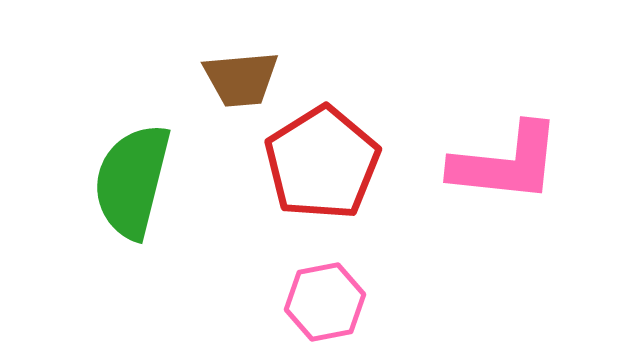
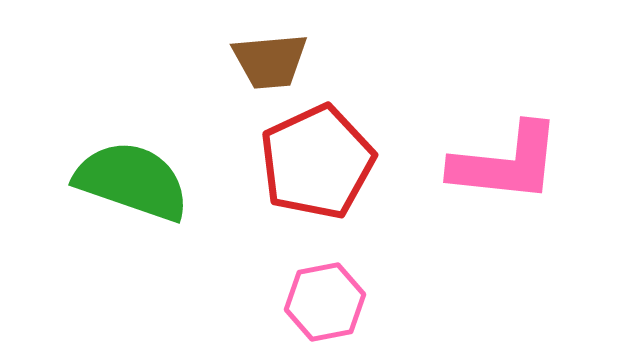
brown trapezoid: moved 29 px right, 18 px up
red pentagon: moved 5 px left, 1 px up; rotated 7 degrees clockwise
green semicircle: rotated 95 degrees clockwise
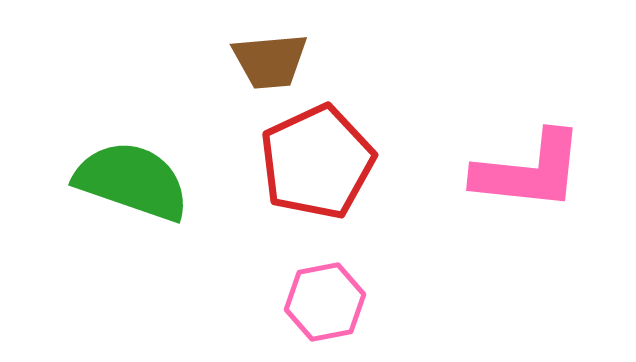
pink L-shape: moved 23 px right, 8 px down
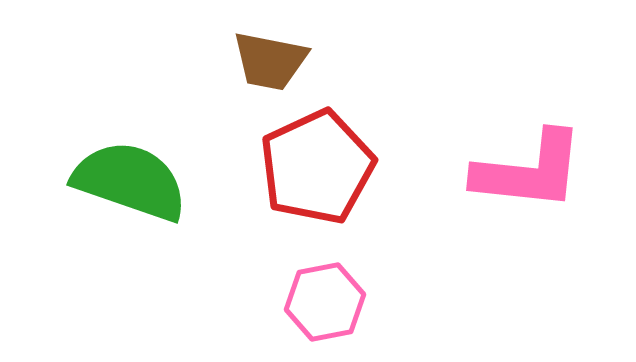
brown trapezoid: rotated 16 degrees clockwise
red pentagon: moved 5 px down
green semicircle: moved 2 px left
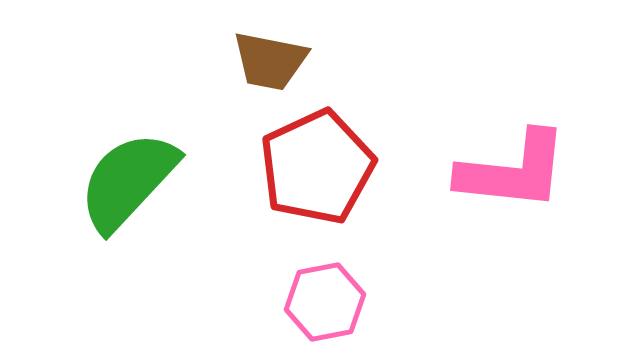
pink L-shape: moved 16 px left
green semicircle: moved 2 px left; rotated 66 degrees counterclockwise
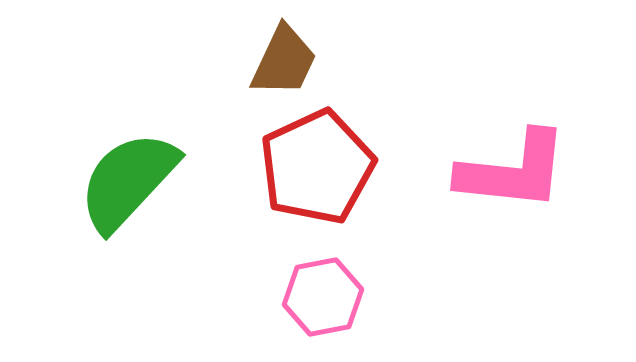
brown trapezoid: moved 14 px right; rotated 76 degrees counterclockwise
pink hexagon: moved 2 px left, 5 px up
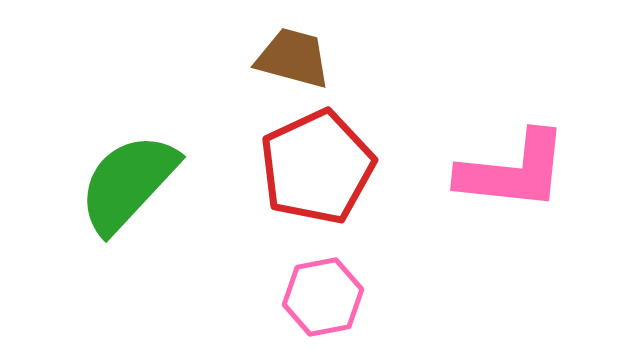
brown trapezoid: moved 9 px right, 3 px up; rotated 100 degrees counterclockwise
green semicircle: moved 2 px down
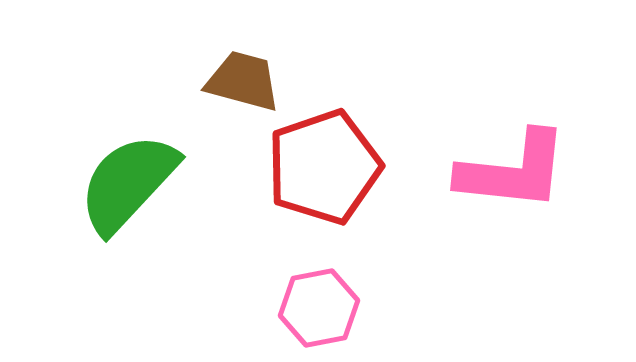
brown trapezoid: moved 50 px left, 23 px down
red pentagon: moved 7 px right; rotated 6 degrees clockwise
pink hexagon: moved 4 px left, 11 px down
